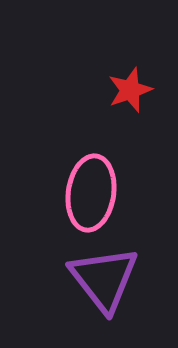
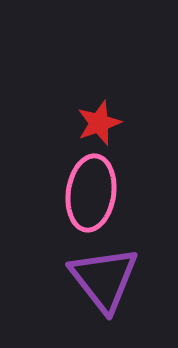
red star: moved 31 px left, 33 px down
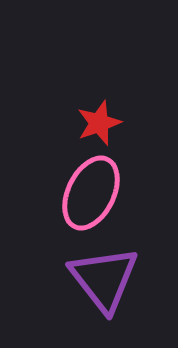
pink ellipse: rotated 18 degrees clockwise
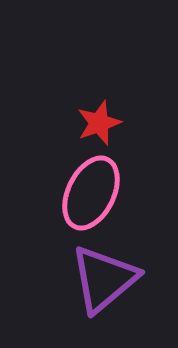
purple triangle: rotated 28 degrees clockwise
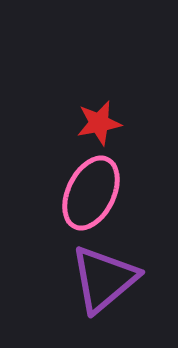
red star: rotated 9 degrees clockwise
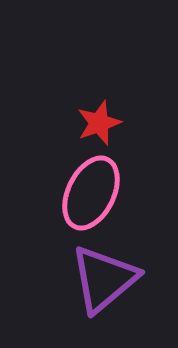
red star: rotated 9 degrees counterclockwise
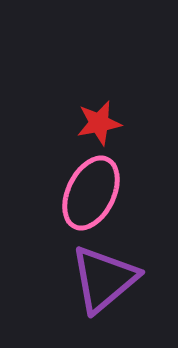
red star: rotated 9 degrees clockwise
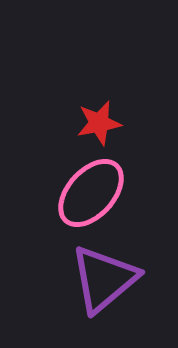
pink ellipse: rotated 16 degrees clockwise
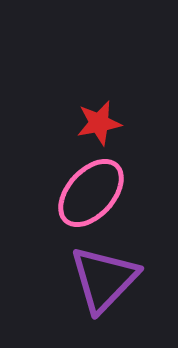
purple triangle: rotated 6 degrees counterclockwise
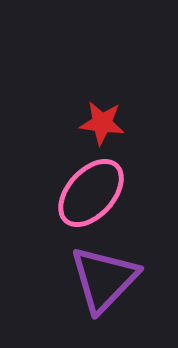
red star: moved 3 px right; rotated 18 degrees clockwise
